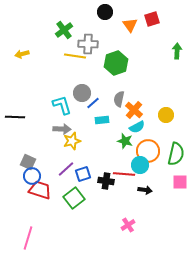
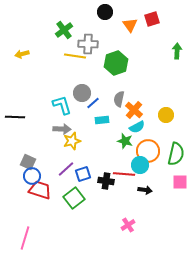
pink line: moved 3 px left
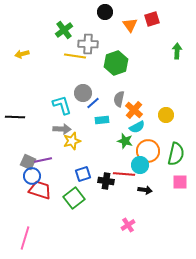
gray circle: moved 1 px right
purple line: moved 23 px left, 9 px up; rotated 30 degrees clockwise
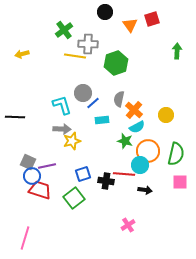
purple line: moved 4 px right, 6 px down
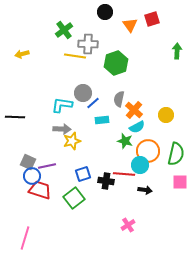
cyan L-shape: rotated 65 degrees counterclockwise
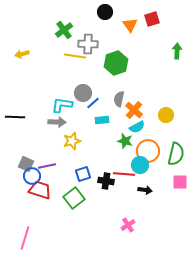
gray arrow: moved 5 px left, 7 px up
gray square: moved 2 px left, 2 px down
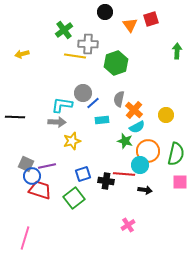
red square: moved 1 px left
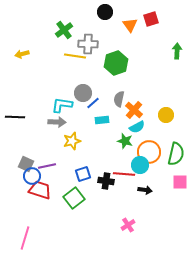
orange circle: moved 1 px right, 1 px down
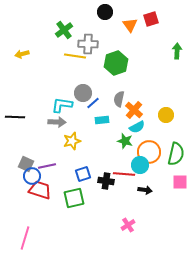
green square: rotated 25 degrees clockwise
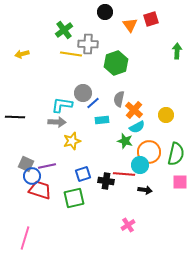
yellow line: moved 4 px left, 2 px up
